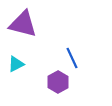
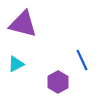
blue line: moved 10 px right, 2 px down
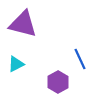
blue line: moved 2 px left, 1 px up
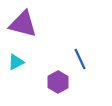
cyan triangle: moved 2 px up
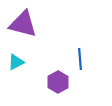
blue line: rotated 20 degrees clockwise
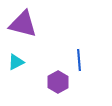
blue line: moved 1 px left, 1 px down
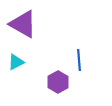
purple triangle: rotated 16 degrees clockwise
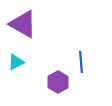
blue line: moved 2 px right, 2 px down
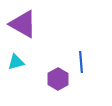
cyan triangle: rotated 12 degrees clockwise
purple hexagon: moved 3 px up
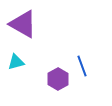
blue line: moved 1 px right, 4 px down; rotated 15 degrees counterclockwise
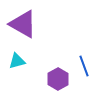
cyan triangle: moved 1 px right, 1 px up
blue line: moved 2 px right
